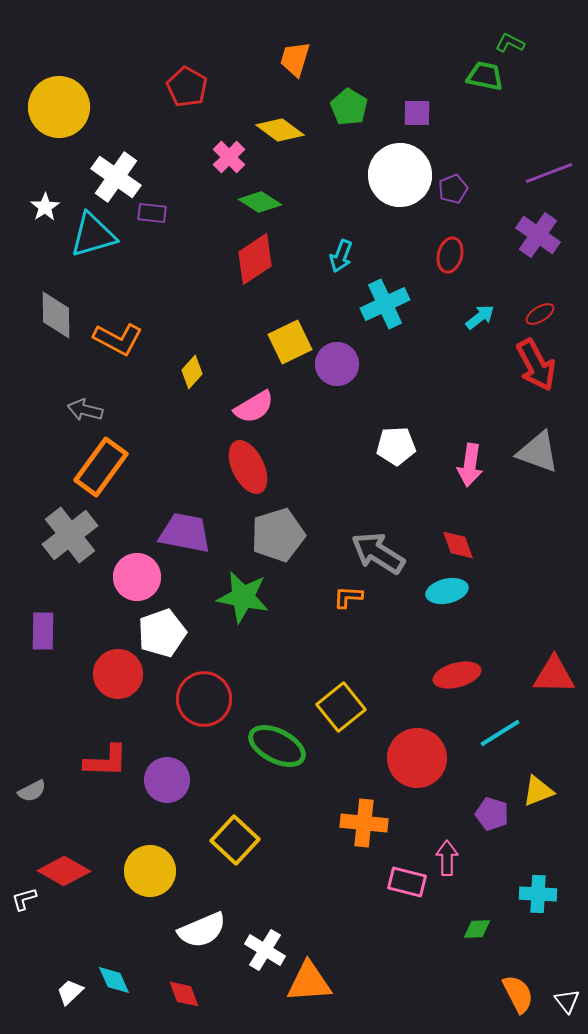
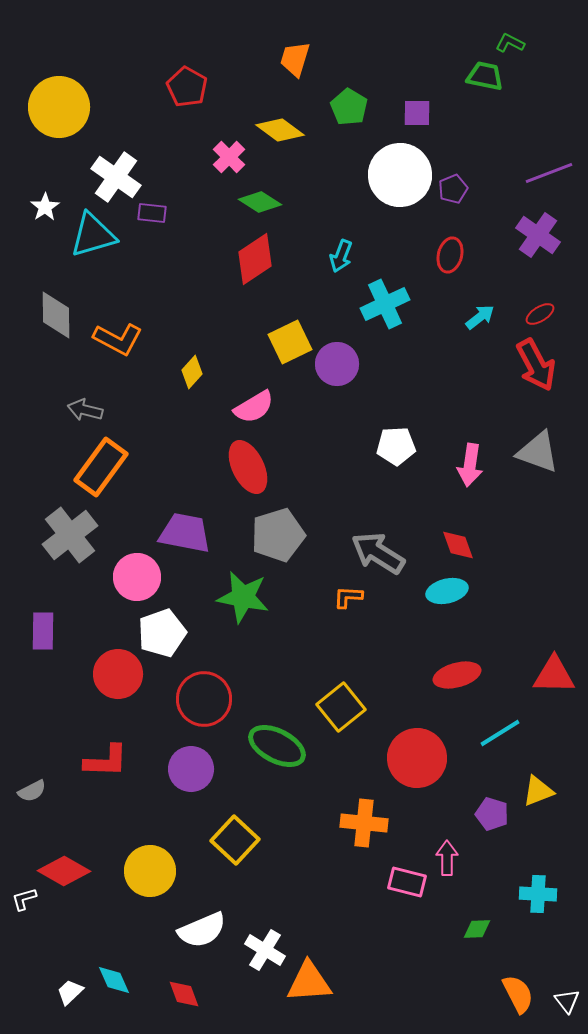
purple circle at (167, 780): moved 24 px right, 11 px up
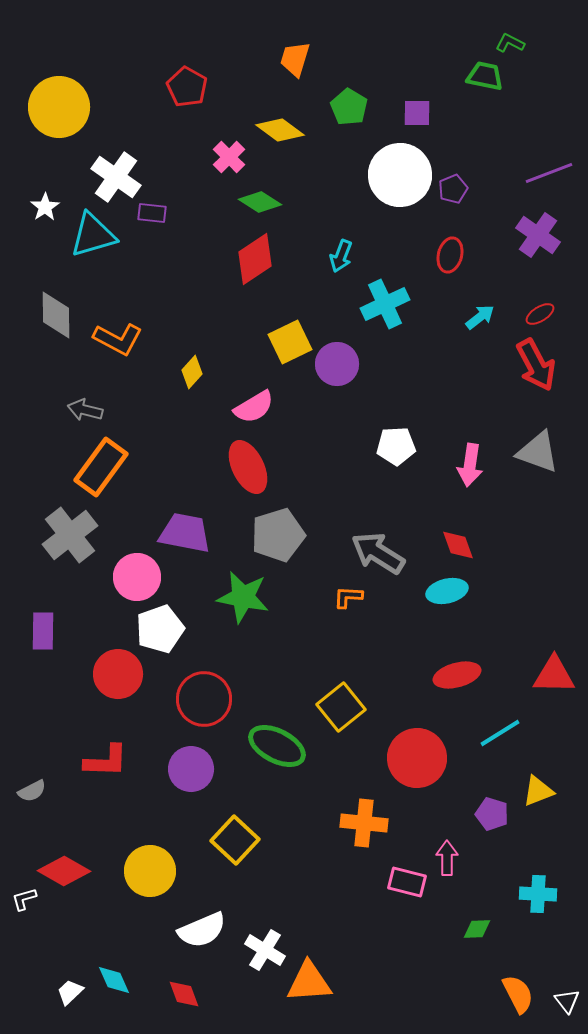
white pentagon at (162, 633): moved 2 px left, 4 px up
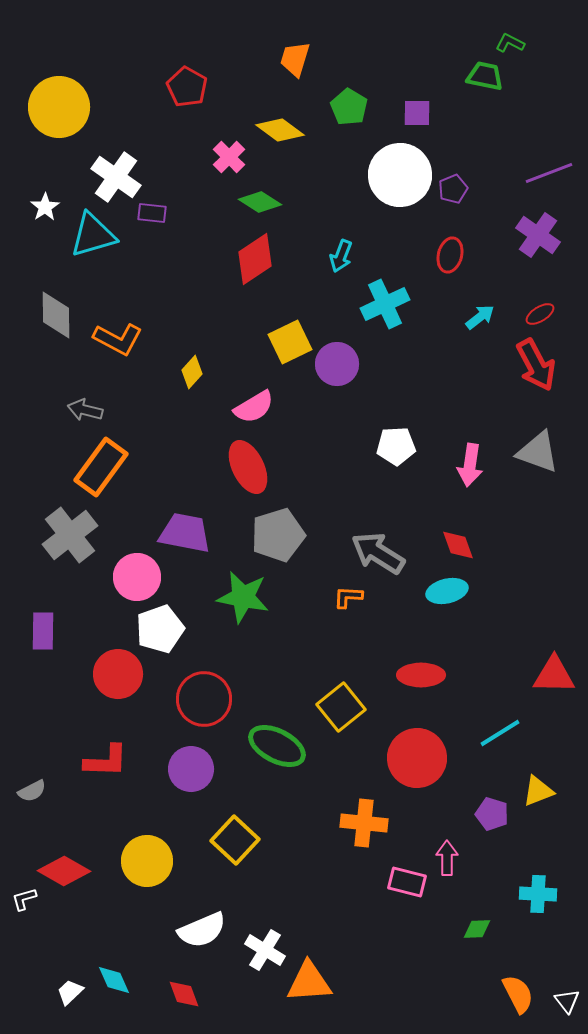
red ellipse at (457, 675): moved 36 px left; rotated 15 degrees clockwise
yellow circle at (150, 871): moved 3 px left, 10 px up
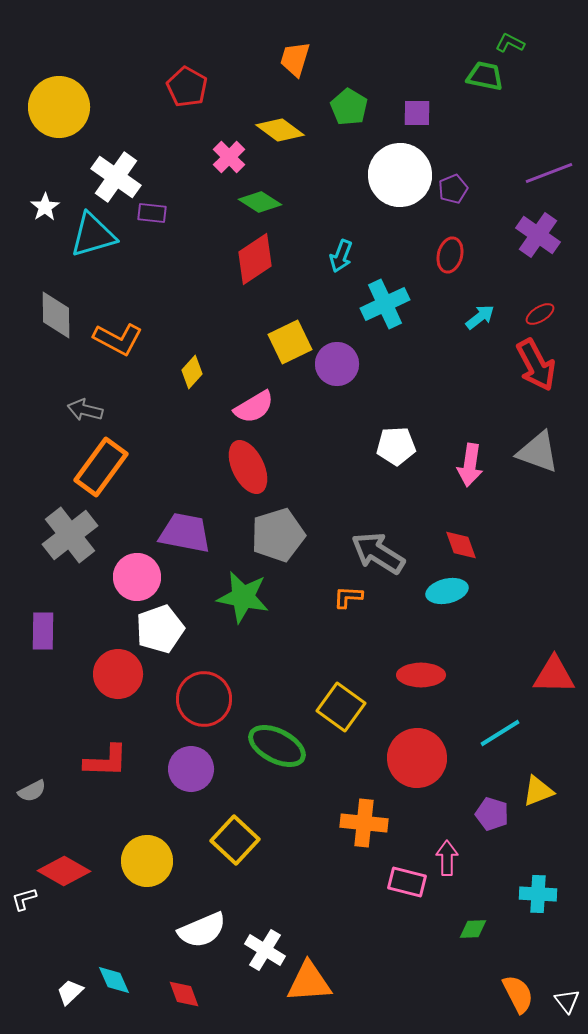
red diamond at (458, 545): moved 3 px right
yellow square at (341, 707): rotated 15 degrees counterclockwise
green diamond at (477, 929): moved 4 px left
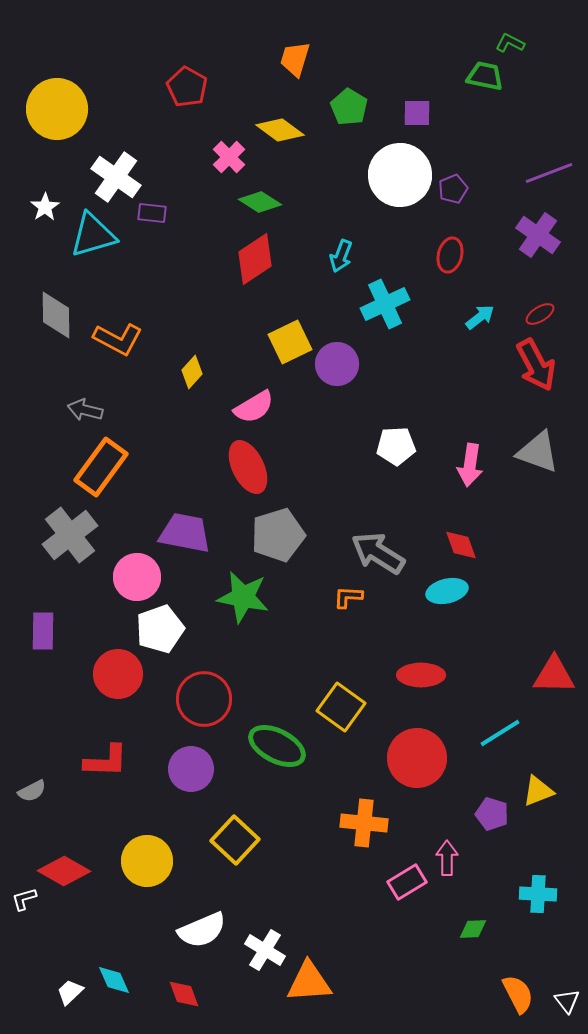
yellow circle at (59, 107): moved 2 px left, 2 px down
pink rectangle at (407, 882): rotated 45 degrees counterclockwise
